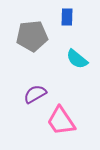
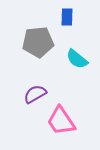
gray pentagon: moved 6 px right, 6 px down
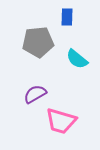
pink trapezoid: rotated 40 degrees counterclockwise
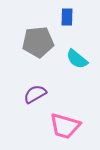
pink trapezoid: moved 4 px right, 5 px down
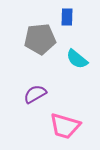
gray pentagon: moved 2 px right, 3 px up
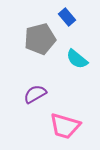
blue rectangle: rotated 42 degrees counterclockwise
gray pentagon: rotated 8 degrees counterclockwise
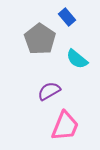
gray pentagon: rotated 24 degrees counterclockwise
purple semicircle: moved 14 px right, 3 px up
pink trapezoid: rotated 84 degrees counterclockwise
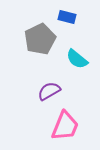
blue rectangle: rotated 36 degrees counterclockwise
gray pentagon: rotated 12 degrees clockwise
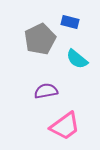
blue rectangle: moved 3 px right, 5 px down
purple semicircle: moved 3 px left; rotated 20 degrees clockwise
pink trapezoid: rotated 32 degrees clockwise
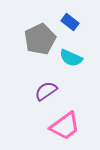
blue rectangle: rotated 24 degrees clockwise
cyan semicircle: moved 6 px left, 1 px up; rotated 15 degrees counterclockwise
purple semicircle: rotated 25 degrees counterclockwise
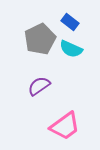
cyan semicircle: moved 9 px up
purple semicircle: moved 7 px left, 5 px up
